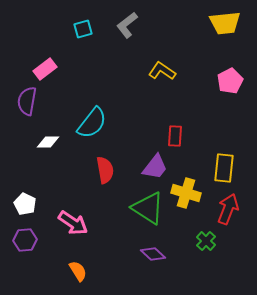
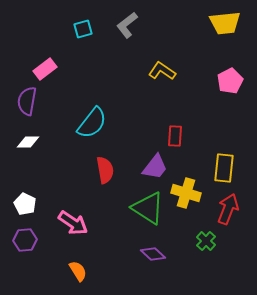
white diamond: moved 20 px left
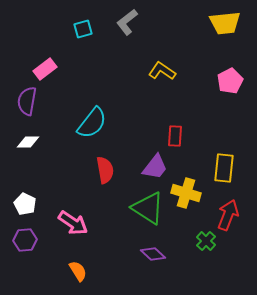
gray L-shape: moved 3 px up
red arrow: moved 6 px down
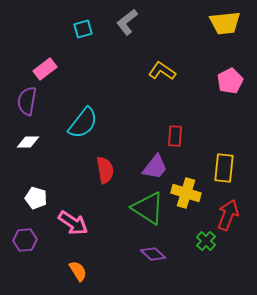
cyan semicircle: moved 9 px left
white pentagon: moved 11 px right, 6 px up; rotated 10 degrees counterclockwise
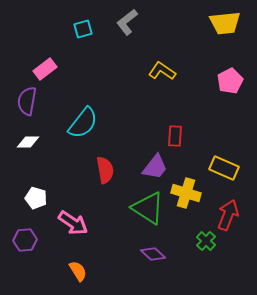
yellow rectangle: rotated 72 degrees counterclockwise
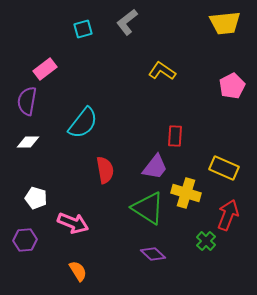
pink pentagon: moved 2 px right, 5 px down
pink arrow: rotated 12 degrees counterclockwise
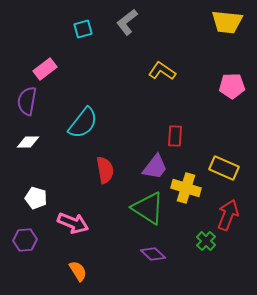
yellow trapezoid: moved 2 px right, 1 px up; rotated 12 degrees clockwise
pink pentagon: rotated 25 degrees clockwise
yellow cross: moved 5 px up
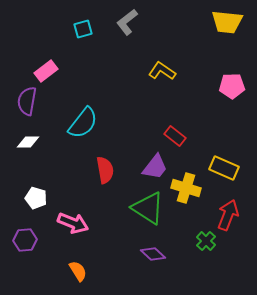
pink rectangle: moved 1 px right, 2 px down
red rectangle: rotated 55 degrees counterclockwise
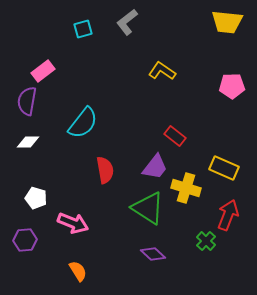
pink rectangle: moved 3 px left
